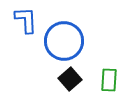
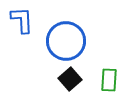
blue L-shape: moved 4 px left
blue circle: moved 2 px right
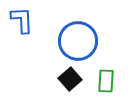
blue circle: moved 12 px right
green rectangle: moved 3 px left, 1 px down
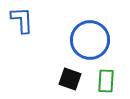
blue circle: moved 12 px right, 1 px up
black square: rotated 30 degrees counterclockwise
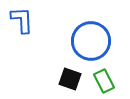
blue circle: moved 1 px right, 1 px down
green rectangle: moved 2 px left; rotated 30 degrees counterclockwise
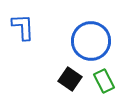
blue L-shape: moved 1 px right, 7 px down
black square: rotated 15 degrees clockwise
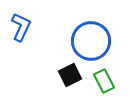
blue L-shape: moved 2 px left; rotated 28 degrees clockwise
black square: moved 4 px up; rotated 30 degrees clockwise
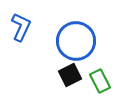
blue circle: moved 15 px left
green rectangle: moved 4 px left
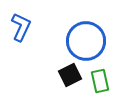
blue circle: moved 10 px right
green rectangle: rotated 15 degrees clockwise
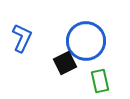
blue L-shape: moved 1 px right, 11 px down
black square: moved 5 px left, 12 px up
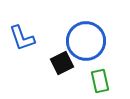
blue L-shape: rotated 136 degrees clockwise
black square: moved 3 px left
